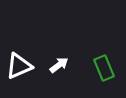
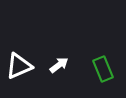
green rectangle: moved 1 px left, 1 px down
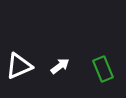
white arrow: moved 1 px right, 1 px down
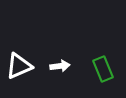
white arrow: rotated 30 degrees clockwise
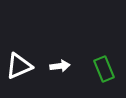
green rectangle: moved 1 px right
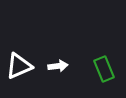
white arrow: moved 2 px left
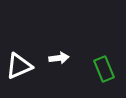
white arrow: moved 1 px right, 8 px up
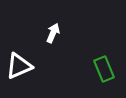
white arrow: moved 6 px left, 25 px up; rotated 60 degrees counterclockwise
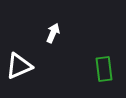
green rectangle: rotated 15 degrees clockwise
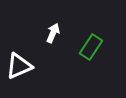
green rectangle: moved 13 px left, 22 px up; rotated 40 degrees clockwise
